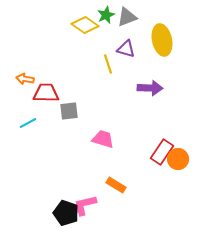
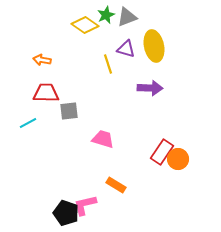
yellow ellipse: moved 8 px left, 6 px down
orange arrow: moved 17 px right, 19 px up
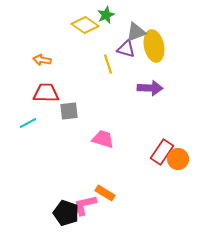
gray triangle: moved 9 px right, 15 px down
orange rectangle: moved 11 px left, 8 px down
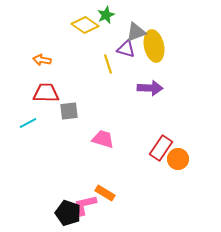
red rectangle: moved 1 px left, 4 px up
black pentagon: moved 2 px right
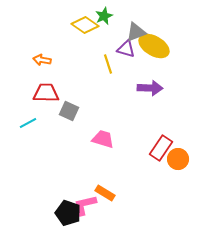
green star: moved 2 px left, 1 px down
yellow ellipse: rotated 48 degrees counterclockwise
gray square: rotated 30 degrees clockwise
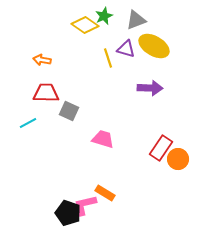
gray triangle: moved 12 px up
yellow line: moved 6 px up
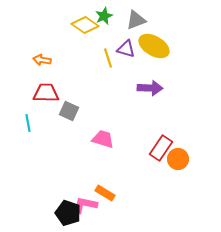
cyan line: rotated 72 degrees counterclockwise
pink L-shape: rotated 25 degrees clockwise
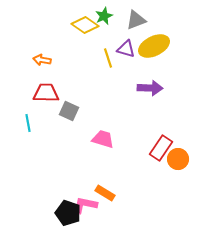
yellow ellipse: rotated 56 degrees counterclockwise
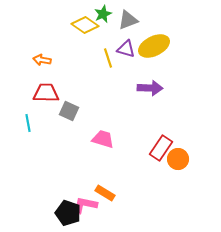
green star: moved 1 px left, 2 px up
gray triangle: moved 8 px left
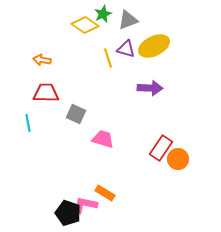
gray square: moved 7 px right, 3 px down
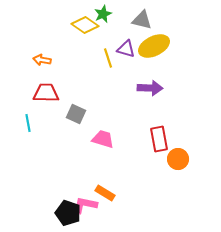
gray triangle: moved 14 px right; rotated 35 degrees clockwise
red rectangle: moved 2 px left, 9 px up; rotated 45 degrees counterclockwise
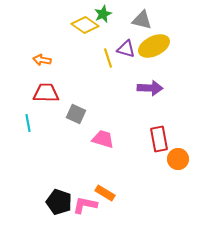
black pentagon: moved 9 px left, 11 px up
